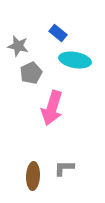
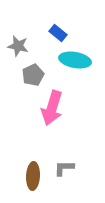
gray pentagon: moved 2 px right, 2 px down
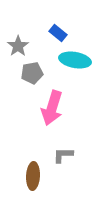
gray star: rotated 25 degrees clockwise
gray pentagon: moved 1 px left, 2 px up; rotated 15 degrees clockwise
gray L-shape: moved 1 px left, 13 px up
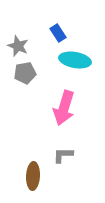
blue rectangle: rotated 18 degrees clockwise
gray star: rotated 15 degrees counterclockwise
gray pentagon: moved 7 px left
pink arrow: moved 12 px right
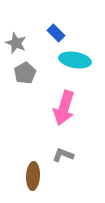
blue rectangle: moved 2 px left; rotated 12 degrees counterclockwise
gray star: moved 2 px left, 3 px up
gray pentagon: rotated 20 degrees counterclockwise
gray L-shape: rotated 20 degrees clockwise
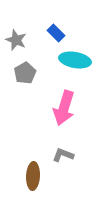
gray star: moved 3 px up
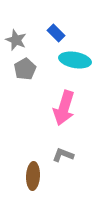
gray pentagon: moved 4 px up
